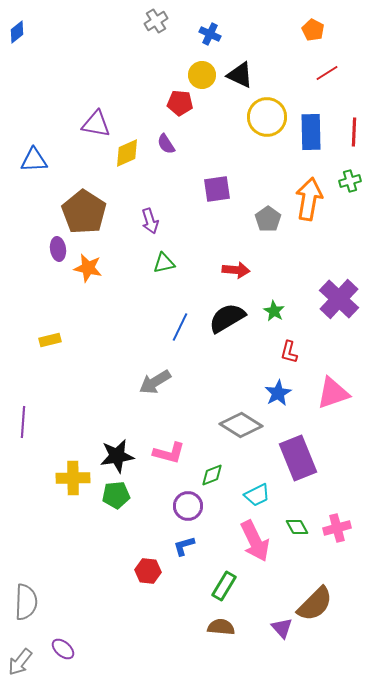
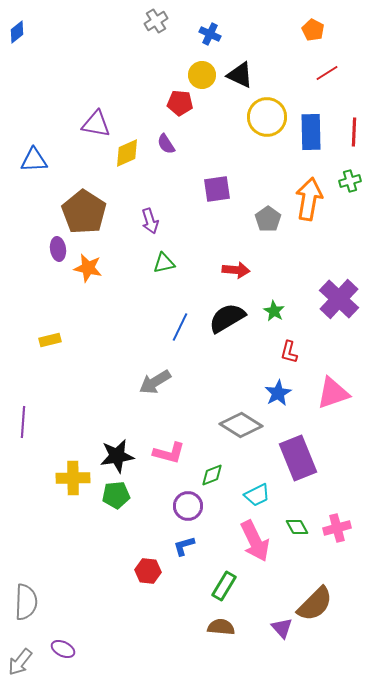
purple ellipse at (63, 649): rotated 15 degrees counterclockwise
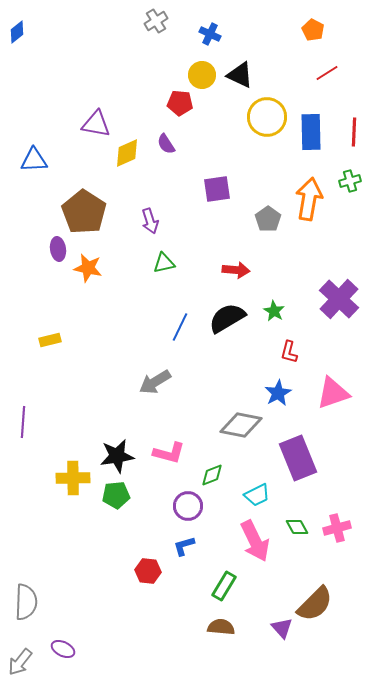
gray diamond at (241, 425): rotated 21 degrees counterclockwise
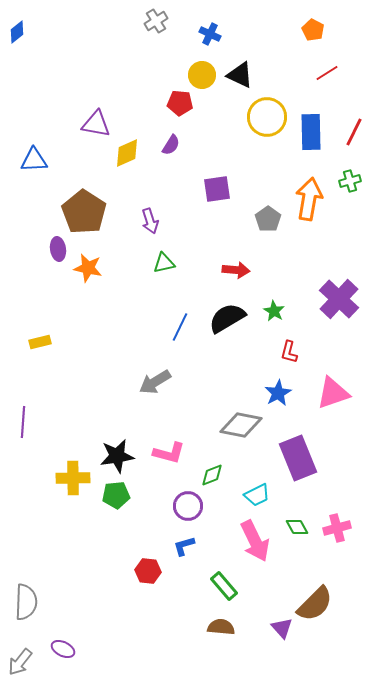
red line at (354, 132): rotated 24 degrees clockwise
purple semicircle at (166, 144): moved 5 px right, 1 px down; rotated 115 degrees counterclockwise
yellow rectangle at (50, 340): moved 10 px left, 2 px down
green rectangle at (224, 586): rotated 72 degrees counterclockwise
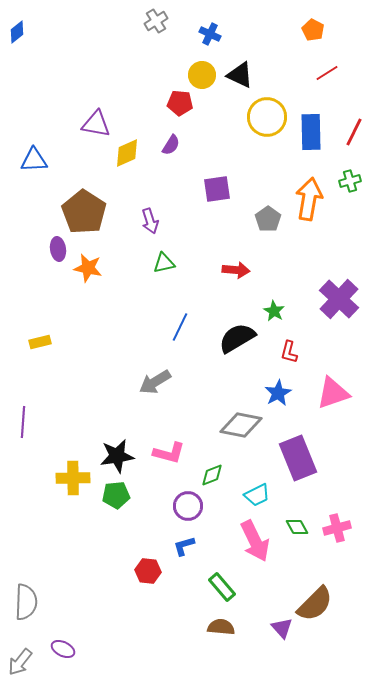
black semicircle at (227, 318): moved 10 px right, 20 px down
green rectangle at (224, 586): moved 2 px left, 1 px down
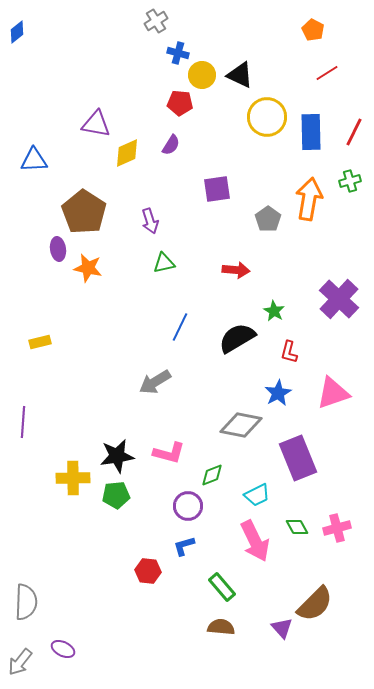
blue cross at (210, 34): moved 32 px left, 19 px down; rotated 10 degrees counterclockwise
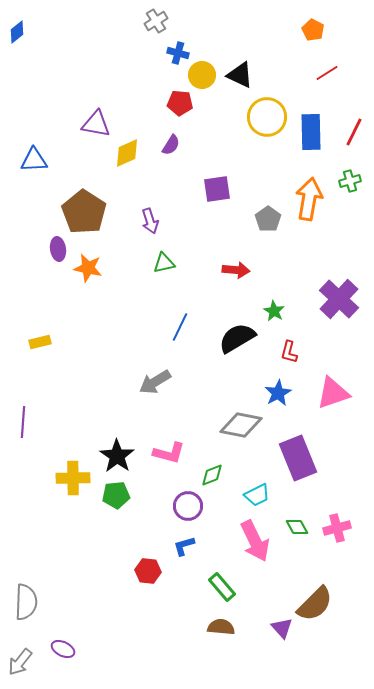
black star at (117, 456): rotated 28 degrees counterclockwise
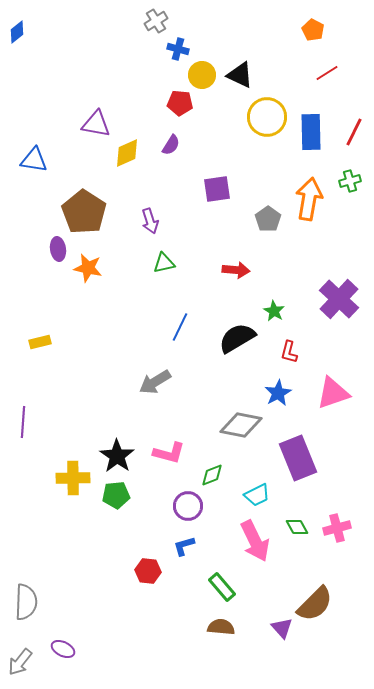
blue cross at (178, 53): moved 4 px up
blue triangle at (34, 160): rotated 12 degrees clockwise
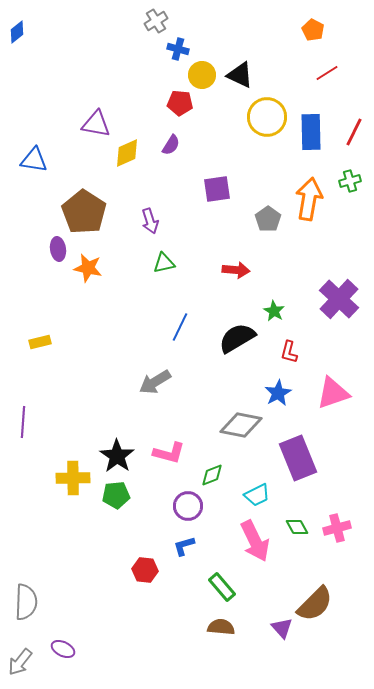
red hexagon at (148, 571): moved 3 px left, 1 px up
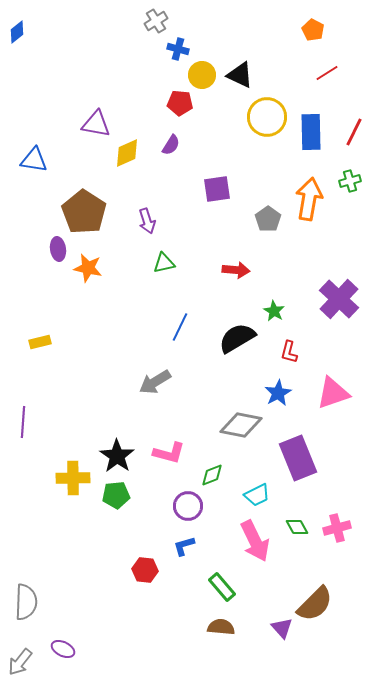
purple arrow at (150, 221): moved 3 px left
